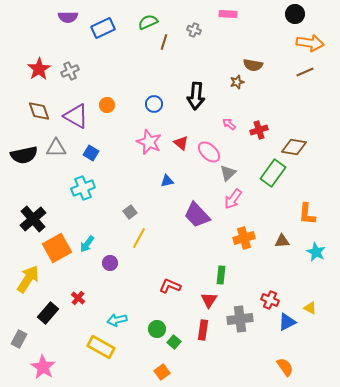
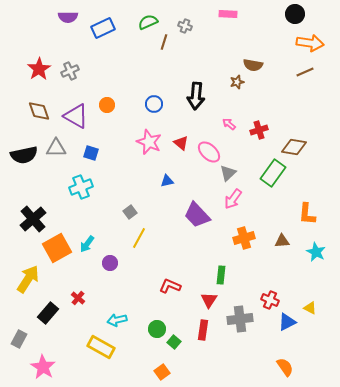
gray cross at (194, 30): moved 9 px left, 4 px up
blue square at (91, 153): rotated 14 degrees counterclockwise
cyan cross at (83, 188): moved 2 px left, 1 px up
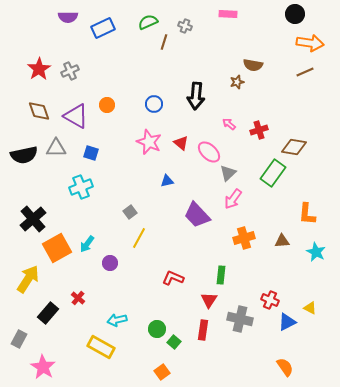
red L-shape at (170, 286): moved 3 px right, 8 px up
gray cross at (240, 319): rotated 20 degrees clockwise
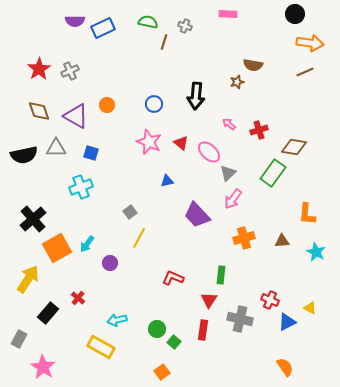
purple semicircle at (68, 17): moved 7 px right, 4 px down
green semicircle at (148, 22): rotated 36 degrees clockwise
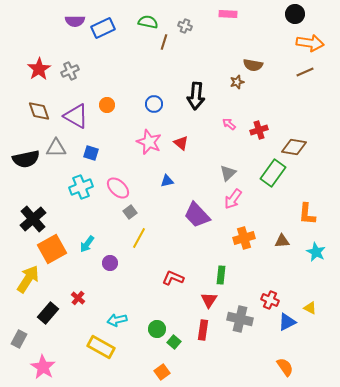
pink ellipse at (209, 152): moved 91 px left, 36 px down
black semicircle at (24, 155): moved 2 px right, 4 px down
orange square at (57, 248): moved 5 px left, 1 px down
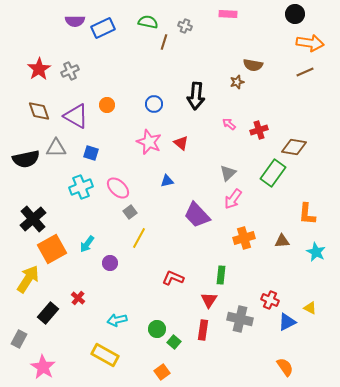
yellow rectangle at (101, 347): moved 4 px right, 8 px down
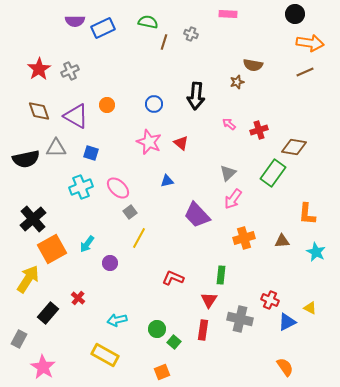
gray cross at (185, 26): moved 6 px right, 8 px down
orange square at (162, 372): rotated 14 degrees clockwise
